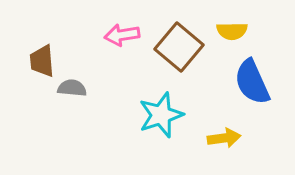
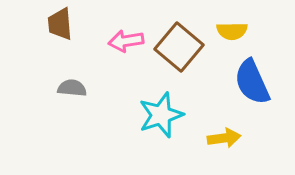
pink arrow: moved 4 px right, 6 px down
brown trapezoid: moved 18 px right, 37 px up
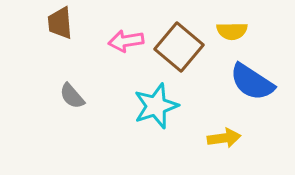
brown trapezoid: moved 1 px up
blue semicircle: rotated 33 degrees counterclockwise
gray semicircle: moved 8 px down; rotated 136 degrees counterclockwise
cyan star: moved 5 px left, 9 px up
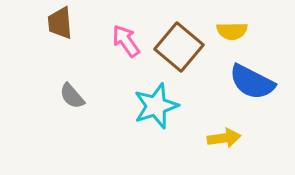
pink arrow: rotated 64 degrees clockwise
blue semicircle: rotated 6 degrees counterclockwise
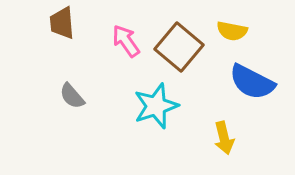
brown trapezoid: moved 2 px right
yellow semicircle: rotated 12 degrees clockwise
yellow arrow: rotated 84 degrees clockwise
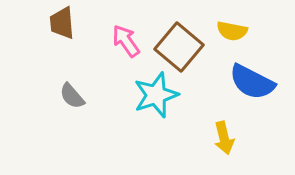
cyan star: moved 11 px up
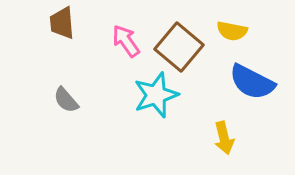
gray semicircle: moved 6 px left, 4 px down
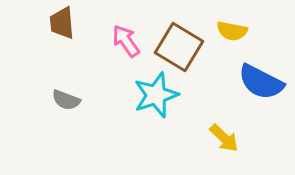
brown square: rotated 9 degrees counterclockwise
blue semicircle: moved 9 px right
gray semicircle: rotated 28 degrees counterclockwise
yellow arrow: rotated 32 degrees counterclockwise
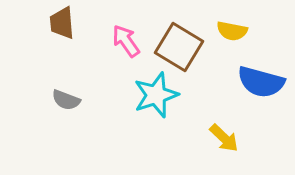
blue semicircle: rotated 12 degrees counterclockwise
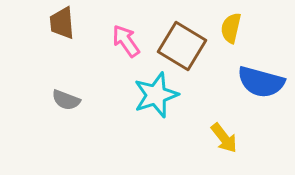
yellow semicircle: moved 1 px left, 3 px up; rotated 92 degrees clockwise
brown square: moved 3 px right, 1 px up
yellow arrow: rotated 8 degrees clockwise
